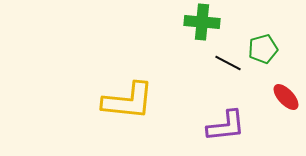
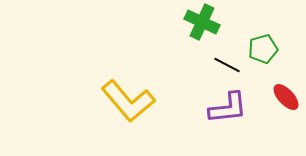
green cross: rotated 20 degrees clockwise
black line: moved 1 px left, 2 px down
yellow L-shape: rotated 44 degrees clockwise
purple L-shape: moved 2 px right, 18 px up
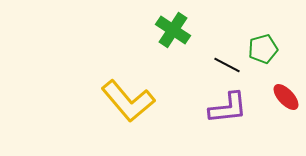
green cross: moved 29 px left, 8 px down; rotated 8 degrees clockwise
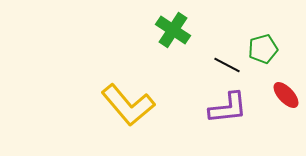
red ellipse: moved 2 px up
yellow L-shape: moved 4 px down
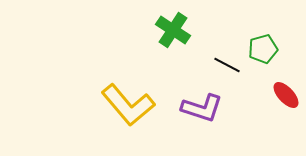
purple L-shape: moved 26 px left; rotated 24 degrees clockwise
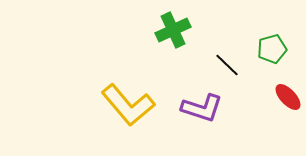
green cross: rotated 32 degrees clockwise
green pentagon: moved 9 px right
black line: rotated 16 degrees clockwise
red ellipse: moved 2 px right, 2 px down
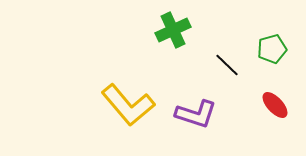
red ellipse: moved 13 px left, 8 px down
purple L-shape: moved 6 px left, 6 px down
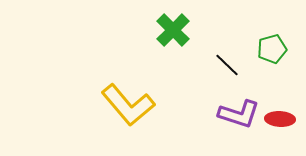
green cross: rotated 20 degrees counterclockwise
red ellipse: moved 5 px right, 14 px down; rotated 44 degrees counterclockwise
purple L-shape: moved 43 px right
